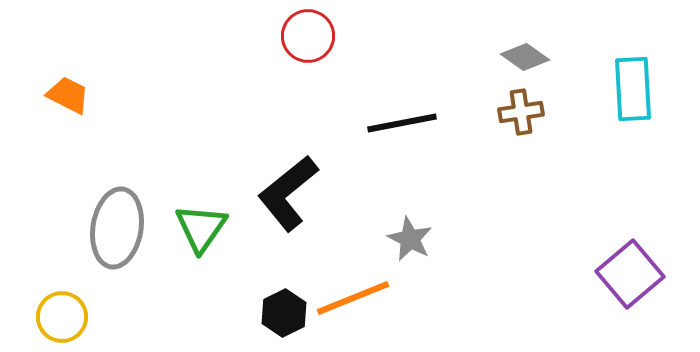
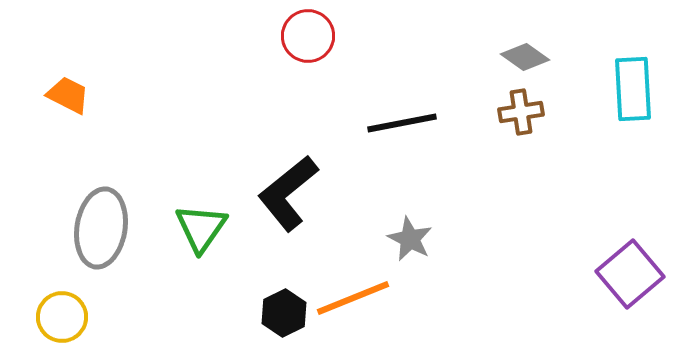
gray ellipse: moved 16 px left
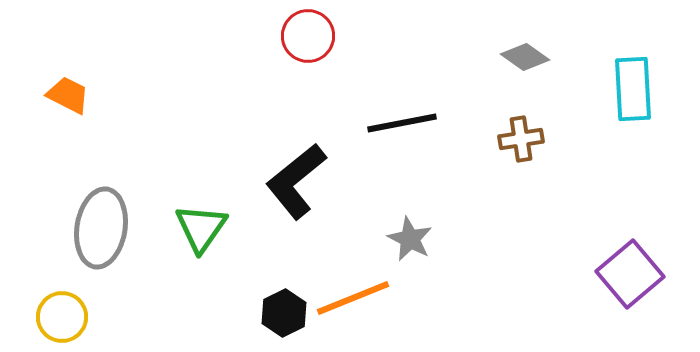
brown cross: moved 27 px down
black L-shape: moved 8 px right, 12 px up
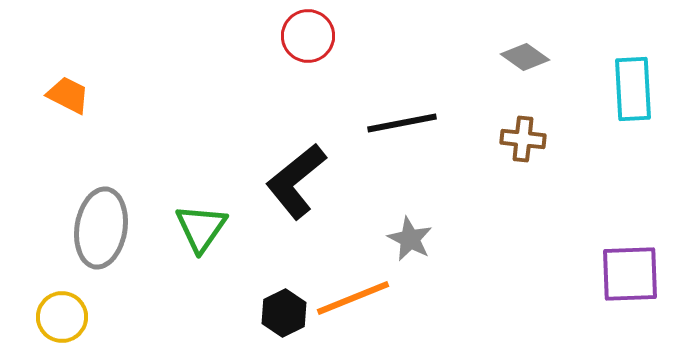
brown cross: moved 2 px right; rotated 15 degrees clockwise
purple square: rotated 38 degrees clockwise
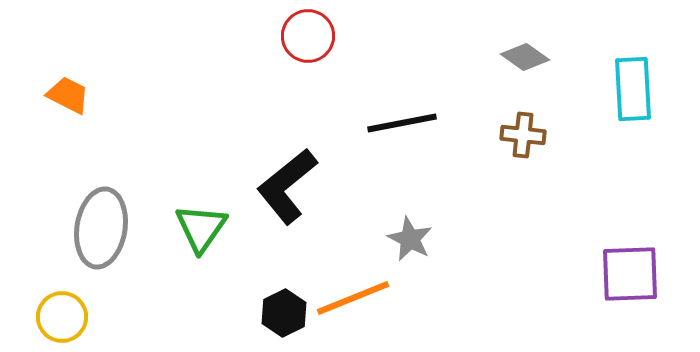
brown cross: moved 4 px up
black L-shape: moved 9 px left, 5 px down
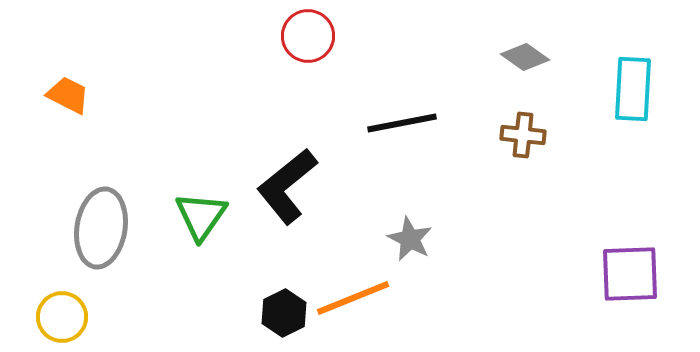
cyan rectangle: rotated 6 degrees clockwise
green triangle: moved 12 px up
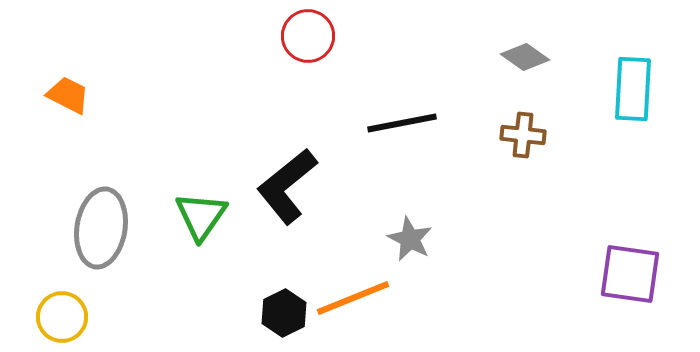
purple square: rotated 10 degrees clockwise
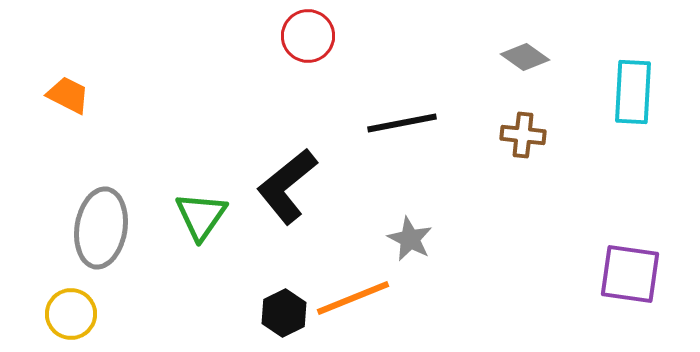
cyan rectangle: moved 3 px down
yellow circle: moved 9 px right, 3 px up
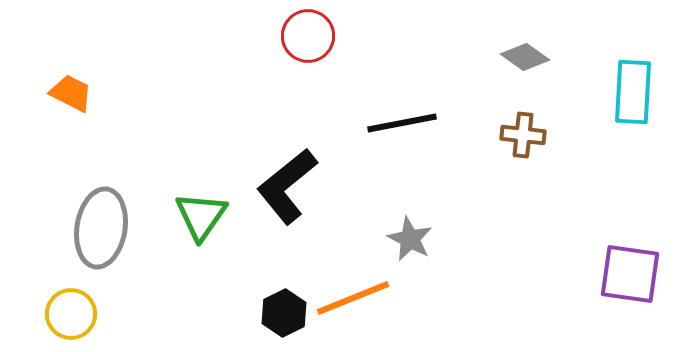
orange trapezoid: moved 3 px right, 2 px up
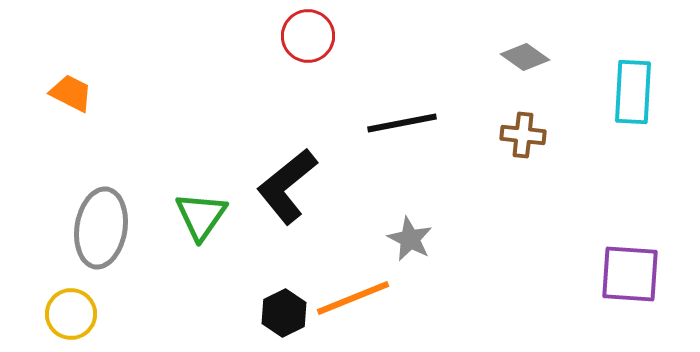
purple square: rotated 4 degrees counterclockwise
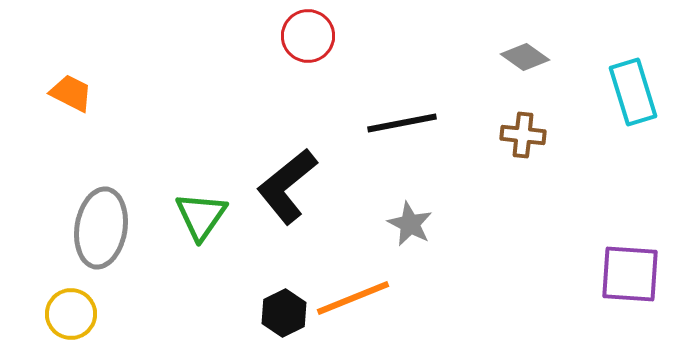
cyan rectangle: rotated 20 degrees counterclockwise
gray star: moved 15 px up
